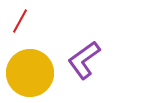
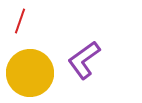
red line: rotated 10 degrees counterclockwise
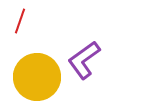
yellow circle: moved 7 px right, 4 px down
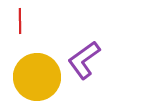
red line: rotated 20 degrees counterclockwise
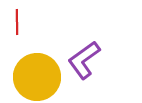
red line: moved 3 px left, 1 px down
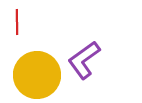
yellow circle: moved 2 px up
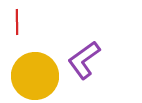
yellow circle: moved 2 px left, 1 px down
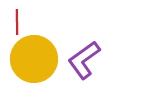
yellow circle: moved 1 px left, 17 px up
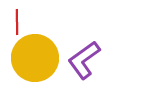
yellow circle: moved 1 px right, 1 px up
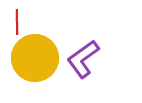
purple L-shape: moved 1 px left, 1 px up
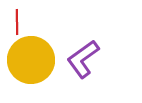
yellow circle: moved 4 px left, 2 px down
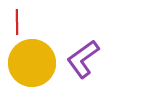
yellow circle: moved 1 px right, 3 px down
